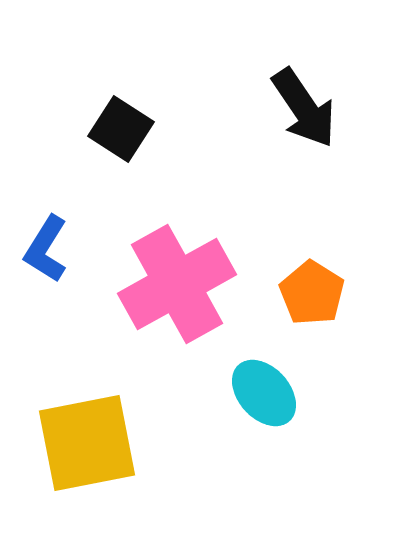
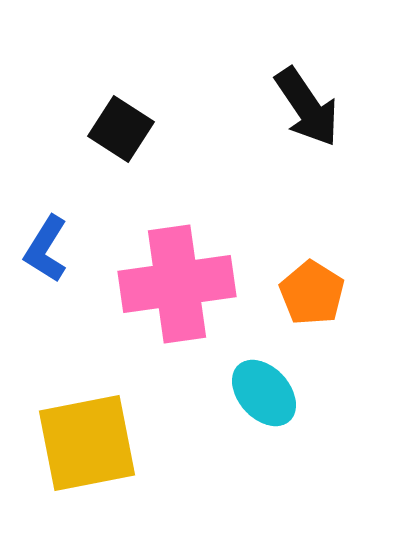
black arrow: moved 3 px right, 1 px up
pink cross: rotated 21 degrees clockwise
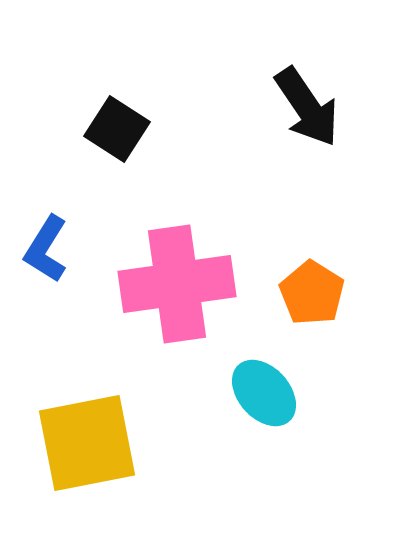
black square: moved 4 px left
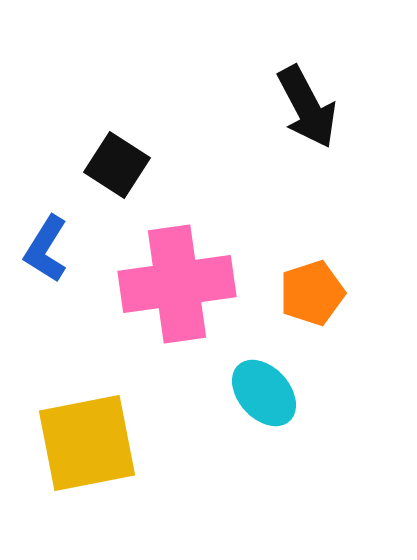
black arrow: rotated 6 degrees clockwise
black square: moved 36 px down
orange pentagon: rotated 22 degrees clockwise
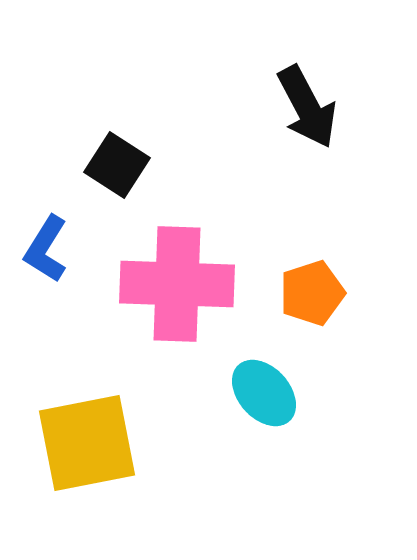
pink cross: rotated 10 degrees clockwise
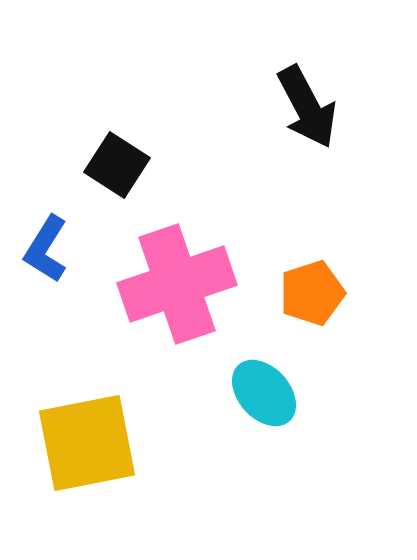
pink cross: rotated 21 degrees counterclockwise
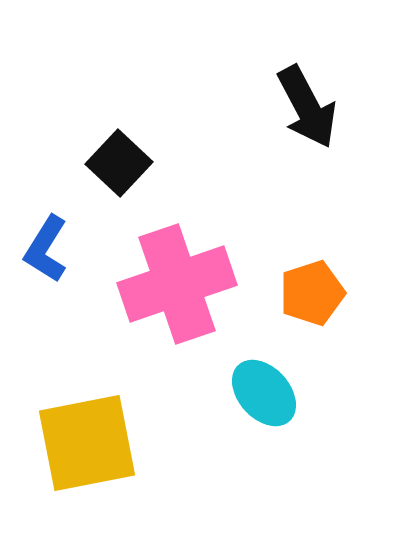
black square: moved 2 px right, 2 px up; rotated 10 degrees clockwise
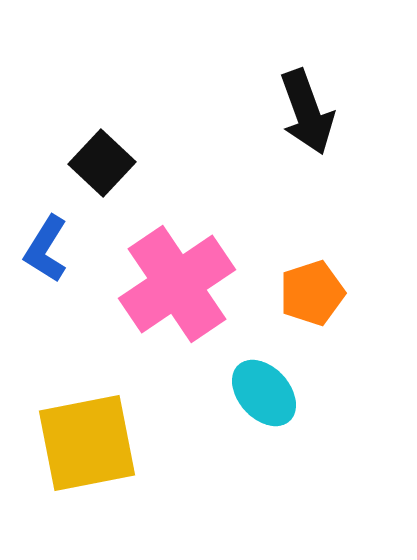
black arrow: moved 5 px down; rotated 8 degrees clockwise
black square: moved 17 px left
pink cross: rotated 15 degrees counterclockwise
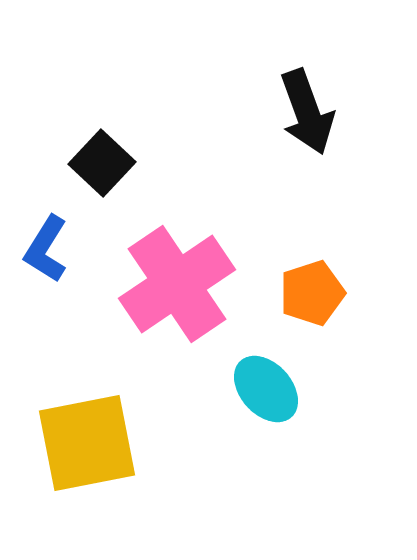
cyan ellipse: moved 2 px right, 4 px up
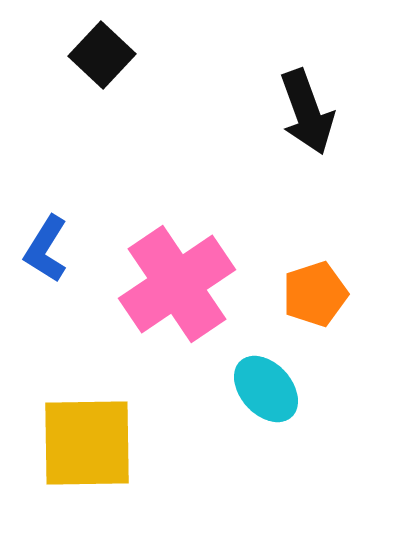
black square: moved 108 px up
orange pentagon: moved 3 px right, 1 px down
yellow square: rotated 10 degrees clockwise
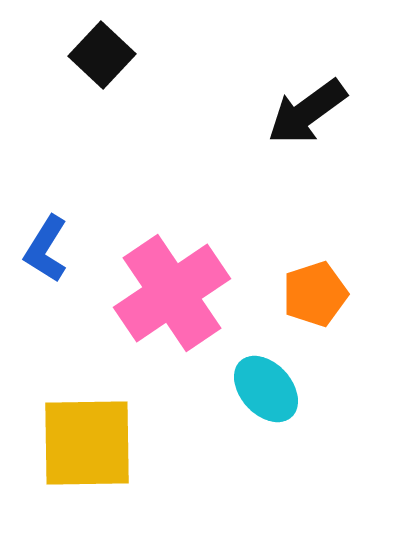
black arrow: rotated 74 degrees clockwise
pink cross: moved 5 px left, 9 px down
